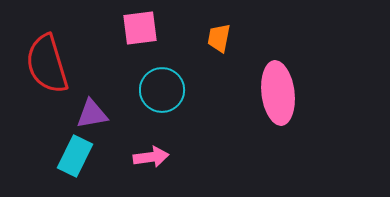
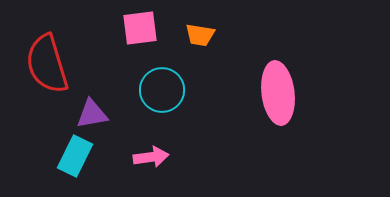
orange trapezoid: moved 19 px left, 3 px up; rotated 92 degrees counterclockwise
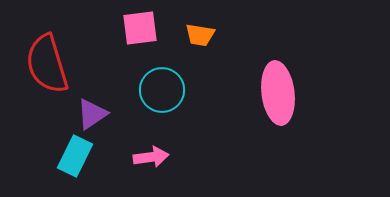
purple triangle: rotated 24 degrees counterclockwise
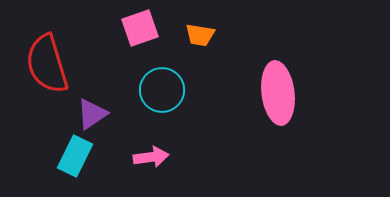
pink square: rotated 12 degrees counterclockwise
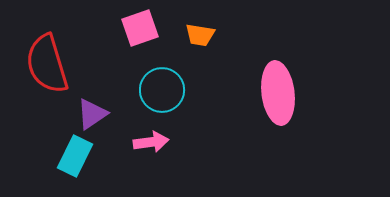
pink arrow: moved 15 px up
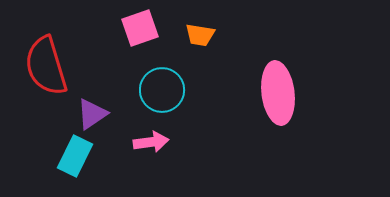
red semicircle: moved 1 px left, 2 px down
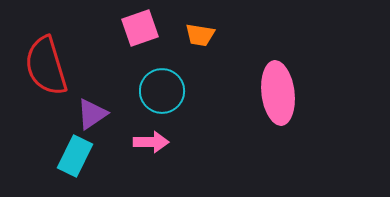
cyan circle: moved 1 px down
pink arrow: rotated 8 degrees clockwise
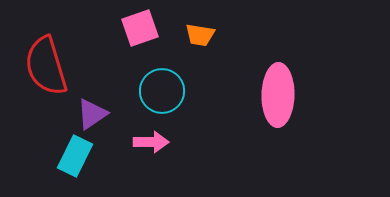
pink ellipse: moved 2 px down; rotated 8 degrees clockwise
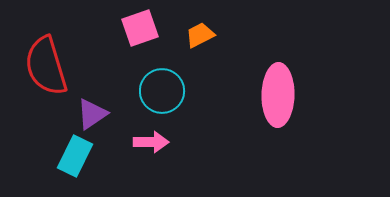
orange trapezoid: rotated 144 degrees clockwise
